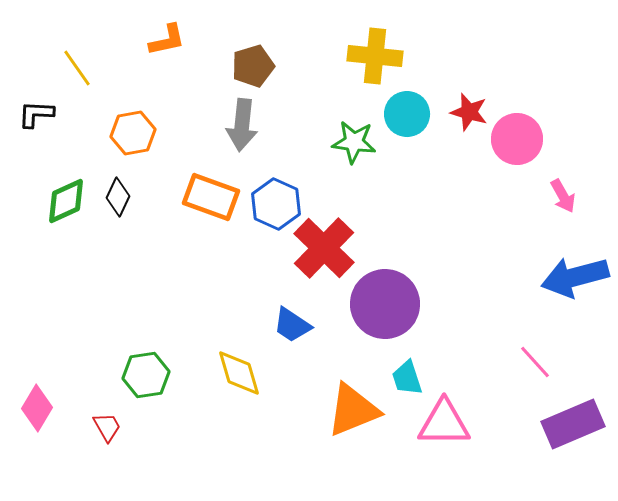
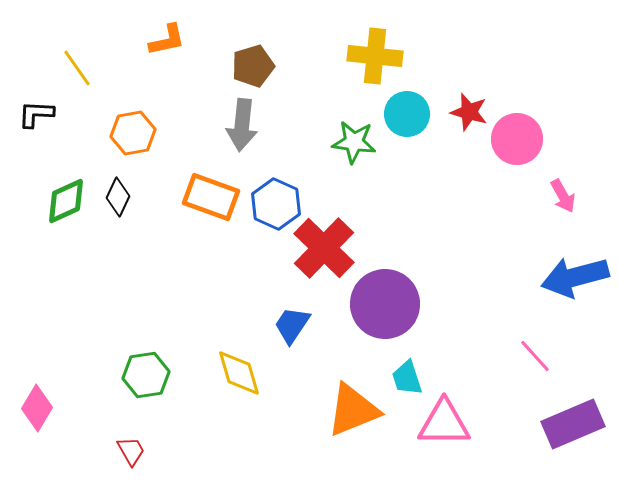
blue trapezoid: rotated 90 degrees clockwise
pink line: moved 6 px up
red trapezoid: moved 24 px right, 24 px down
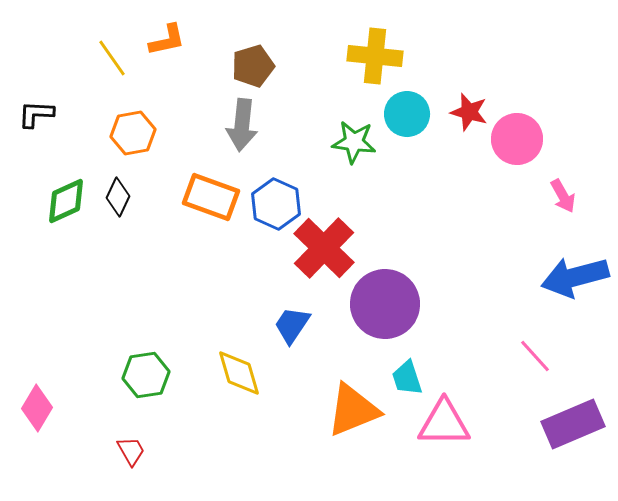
yellow line: moved 35 px right, 10 px up
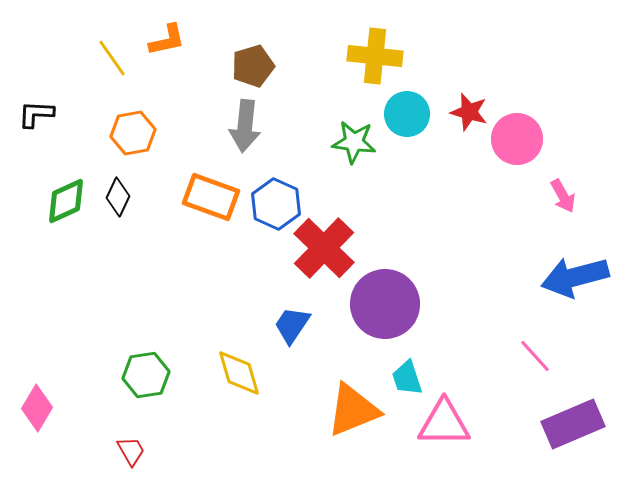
gray arrow: moved 3 px right, 1 px down
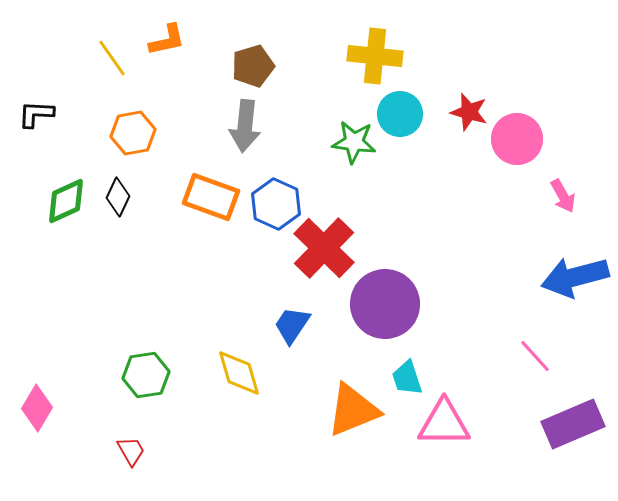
cyan circle: moved 7 px left
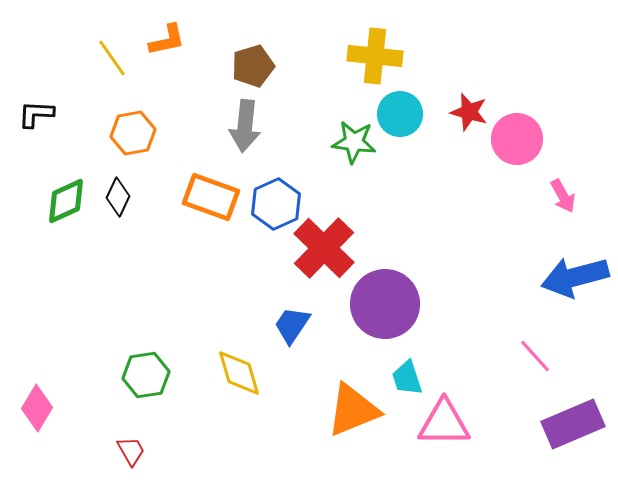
blue hexagon: rotated 12 degrees clockwise
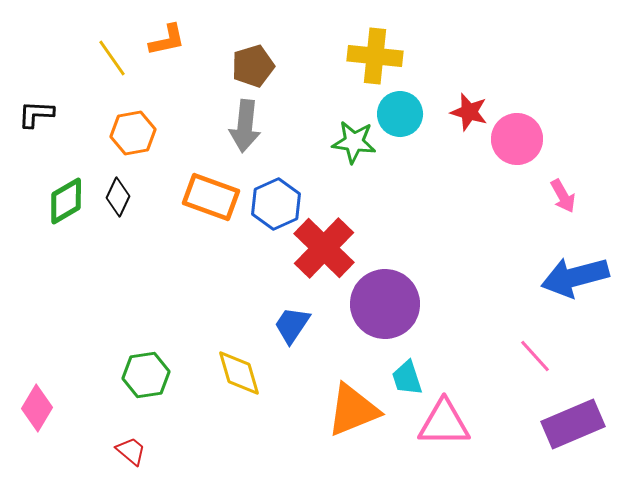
green diamond: rotated 6 degrees counterclockwise
red trapezoid: rotated 20 degrees counterclockwise
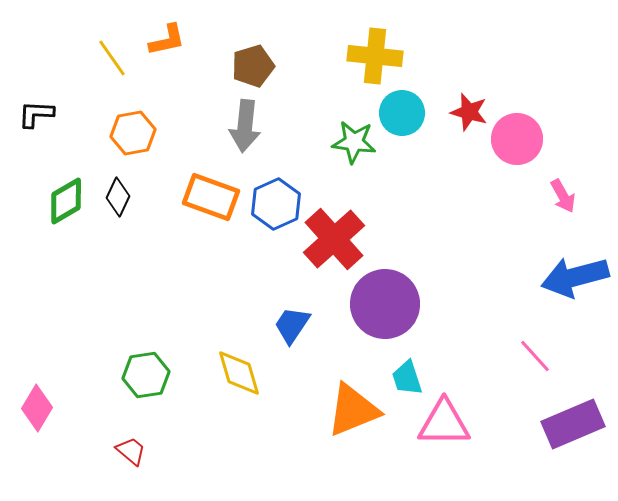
cyan circle: moved 2 px right, 1 px up
red cross: moved 10 px right, 9 px up; rotated 4 degrees clockwise
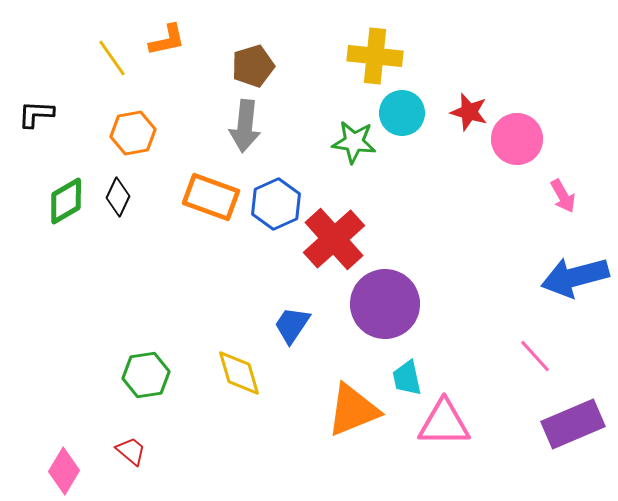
cyan trapezoid: rotated 6 degrees clockwise
pink diamond: moved 27 px right, 63 px down
